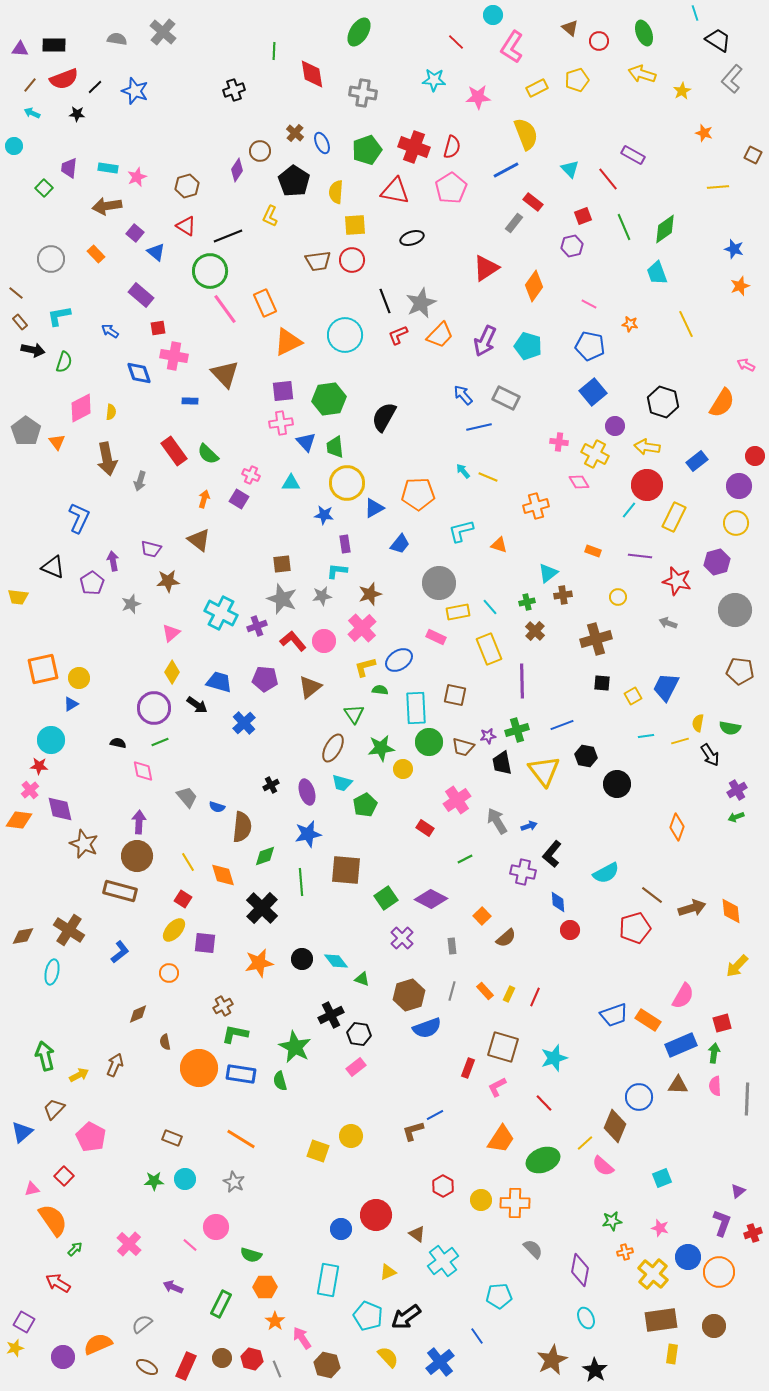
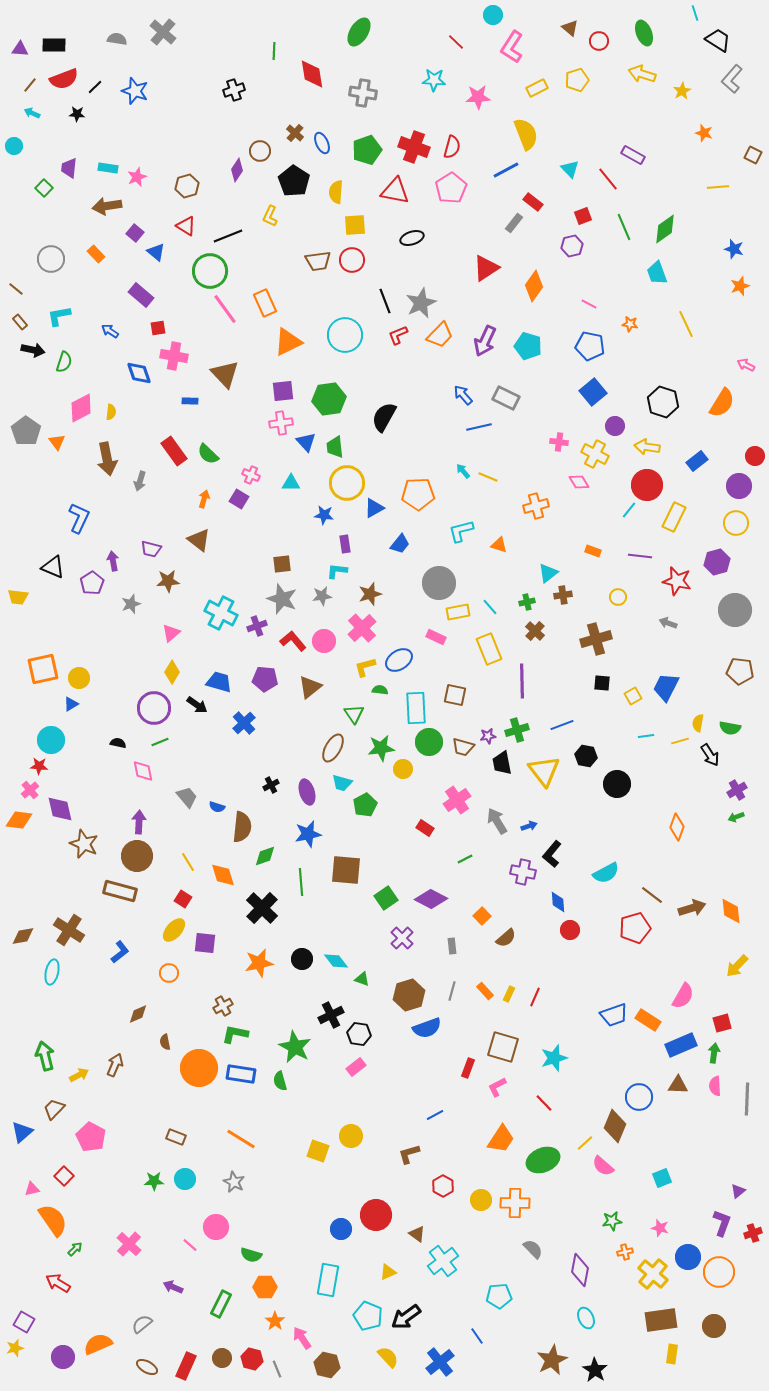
brown line at (16, 293): moved 4 px up
brown L-shape at (413, 1131): moved 4 px left, 23 px down
brown rectangle at (172, 1138): moved 4 px right, 1 px up
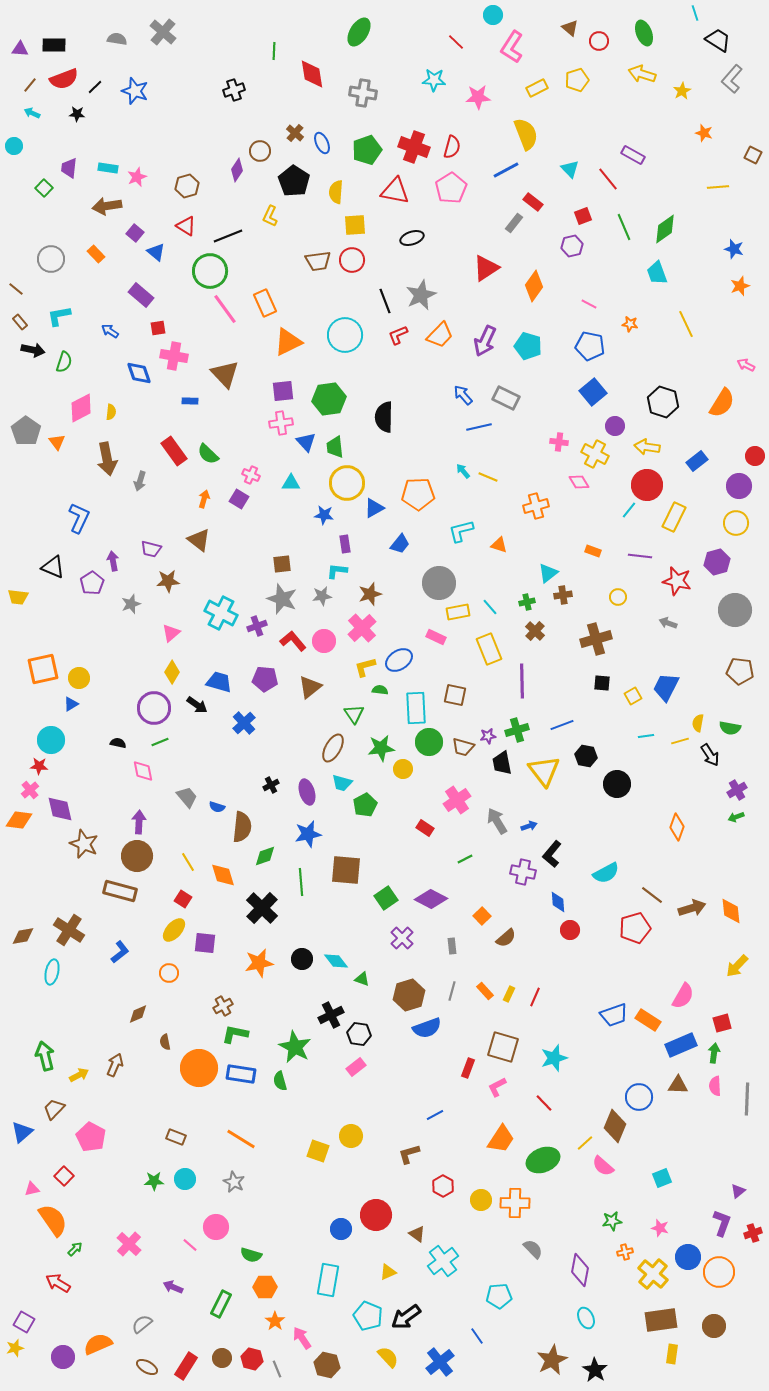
gray star at (421, 303): moved 8 px up
black semicircle at (384, 417): rotated 28 degrees counterclockwise
red rectangle at (186, 1366): rotated 8 degrees clockwise
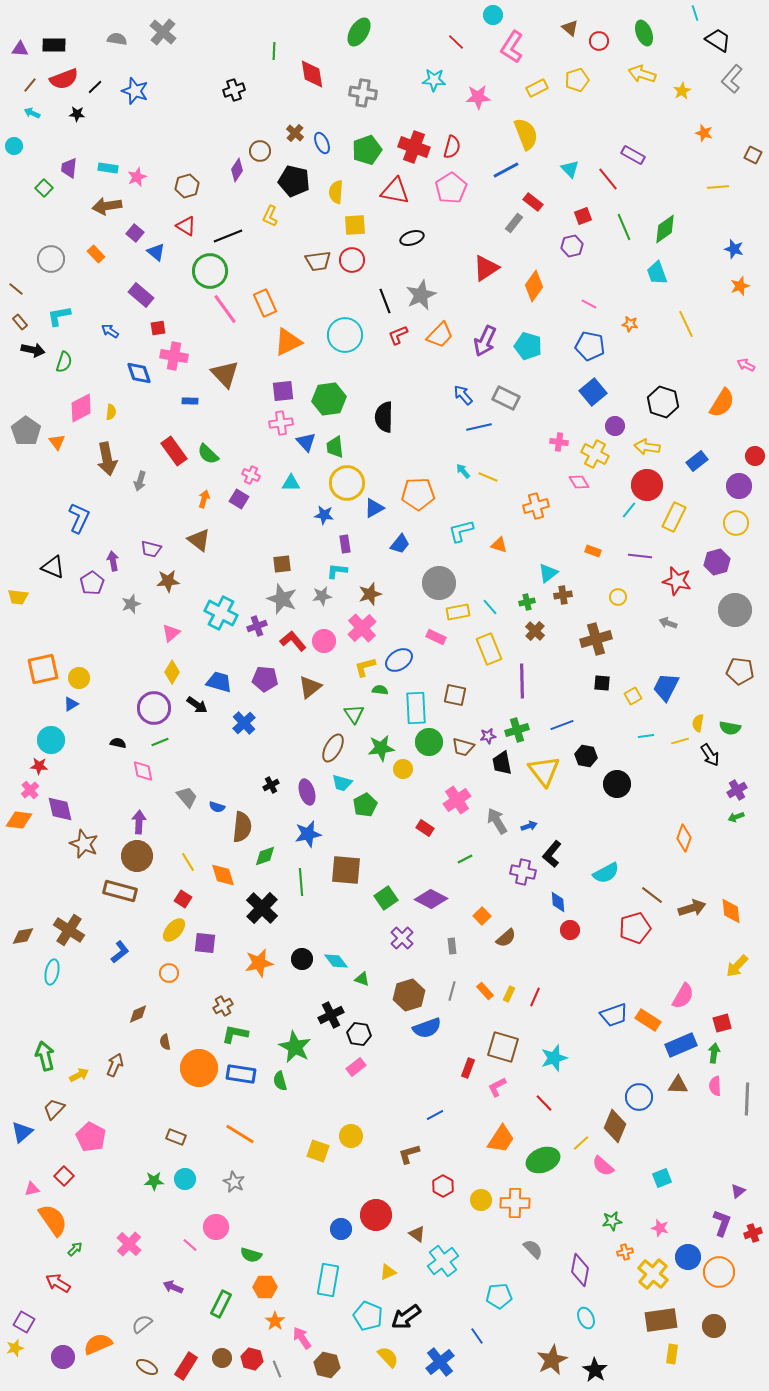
black pentagon at (294, 181): rotated 20 degrees counterclockwise
orange diamond at (677, 827): moved 7 px right, 11 px down
orange line at (241, 1139): moved 1 px left, 5 px up
yellow line at (585, 1143): moved 4 px left
